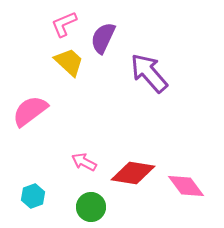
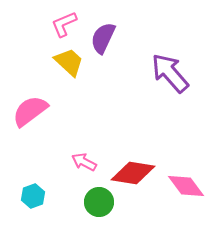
purple arrow: moved 21 px right
green circle: moved 8 px right, 5 px up
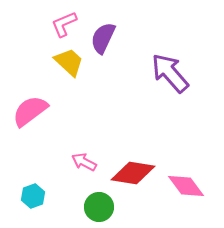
green circle: moved 5 px down
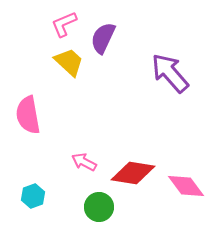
pink semicircle: moved 2 px left, 4 px down; rotated 63 degrees counterclockwise
